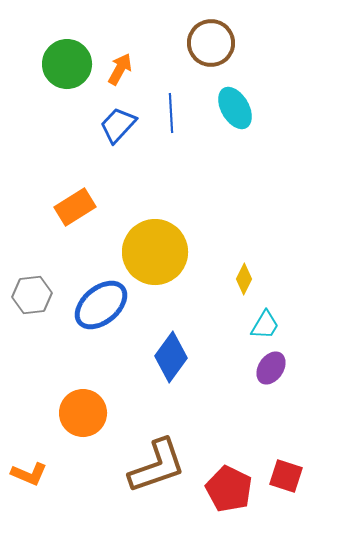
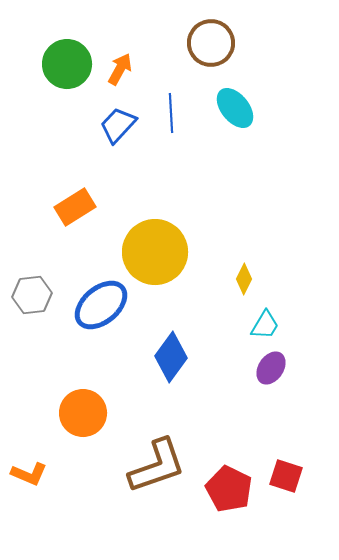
cyan ellipse: rotated 9 degrees counterclockwise
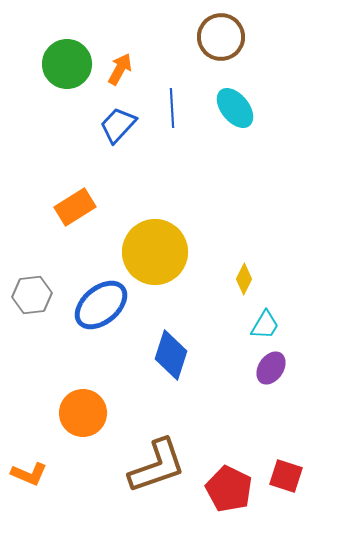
brown circle: moved 10 px right, 6 px up
blue line: moved 1 px right, 5 px up
blue diamond: moved 2 px up; rotated 18 degrees counterclockwise
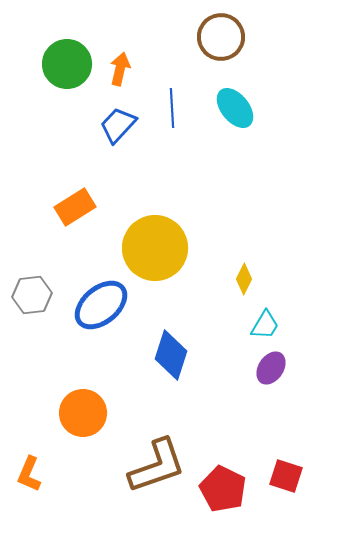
orange arrow: rotated 16 degrees counterclockwise
yellow circle: moved 4 px up
orange L-shape: rotated 90 degrees clockwise
red pentagon: moved 6 px left
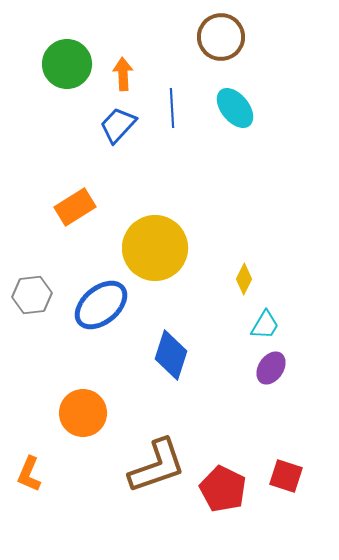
orange arrow: moved 3 px right, 5 px down; rotated 16 degrees counterclockwise
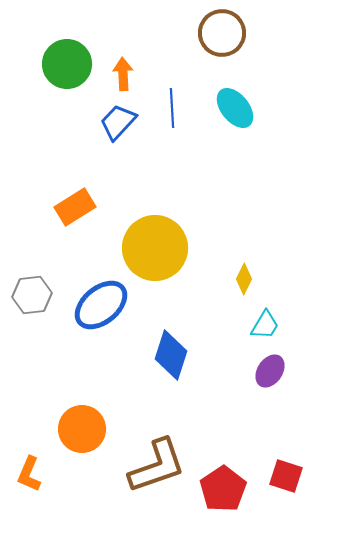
brown circle: moved 1 px right, 4 px up
blue trapezoid: moved 3 px up
purple ellipse: moved 1 px left, 3 px down
orange circle: moved 1 px left, 16 px down
red pentagon: rotated 12 degrees clockwise
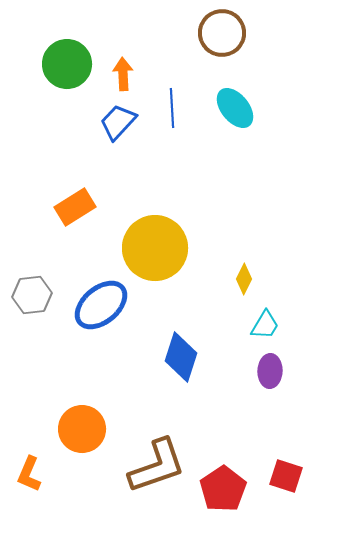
blue diamond: moved 10 px right, 2 px down
purple ellipse: rotated 32 degrees counterclockwise
